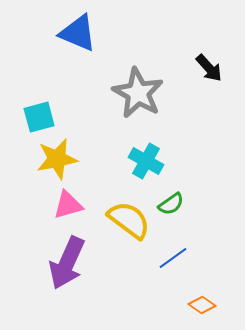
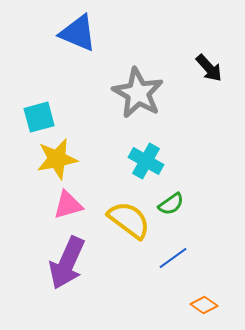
orange diamond: moved 2 px right
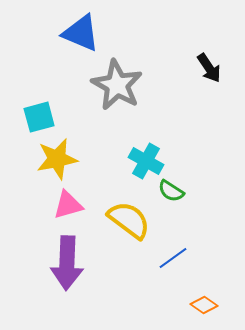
blue triangle: moved 3 px right
black arrow: rotated 8 degrees clockwise
gray star: moved 21 px left, 8 px up
green semicircle: moved 13 px up; rotated 68 degrees clockwise
purple arrow: rotated 22 degrees counterclockwise
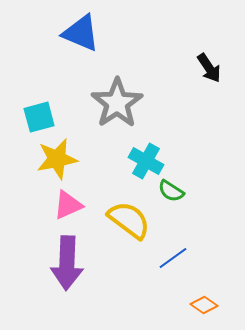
gray star: moved 18 px down; rotated 9 degrees clockwise
pink triangle: rotated 8 degrees counterclockwise
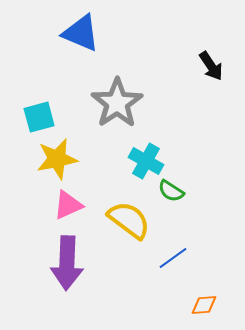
black arrow: moved 2 px right, 2 px up
orange diamond: rotated 40 degrees counterclockwise
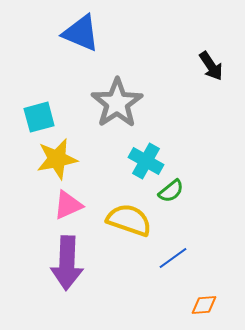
green semicircle: rotated 72 degrees counterclockwise
yellow semicircle: rotated 18 degrees counterclockwise
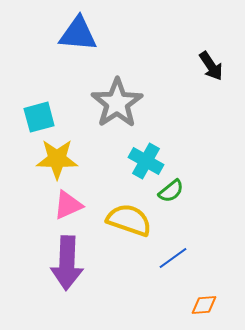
blue triangle: moved 3 px left, 1 px down; rotated 18 degrees counterclockwise
yellow star: rotated 12 degrees clockwise
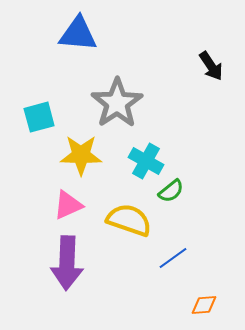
yellow star: moved 24 px right, 4 px up
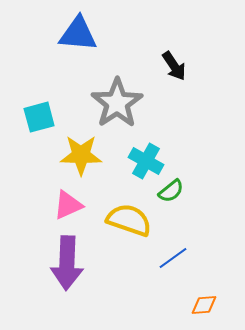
black arrow: moved 37 px left
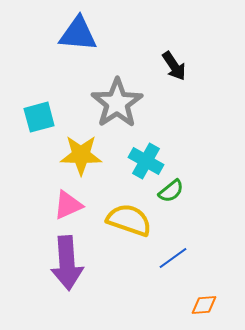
purple arrow: rotated 6 degrees counterclockwise
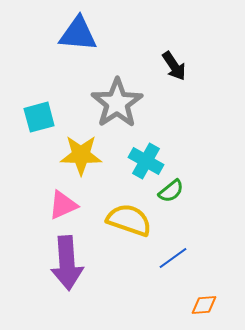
pink triangle: moved 5 px left
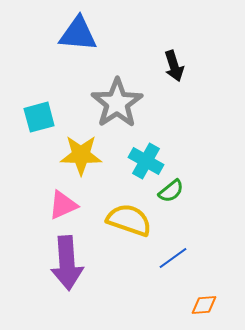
black arrow: rotated 16 degrees clockwise
